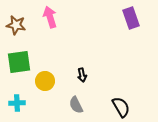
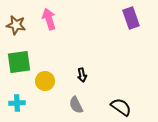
pink arrow: moved 1 px left, 2 px down
black semicircle: rotated 25 degrees counterclockwise
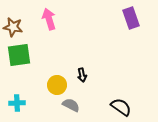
brown star: moved 3 px left, 2 px down
green square: moved 7 px up
yellow circle: moved 12 px right, 4 px down
gray semicircle: moved 5 px left; rotated 144 degrees clockwise
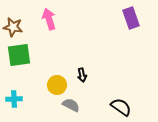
cyan cross: moved 3 px left, 4 px up
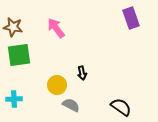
pink arrow: moved 7 px right, 9 px down; rotated 20 degrees counterclockwise
black arrow: moved 2 px up
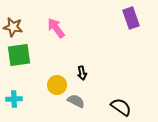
gray semicircle: moved 5 px right, 4 px up
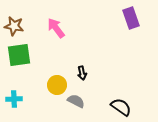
brown star: moved 1 px right, 1 px up
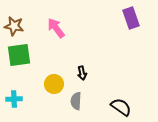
yellow circle: moved 3 px left, 1 px up
gray semicircle: rotated 114 degrees counterclockwise
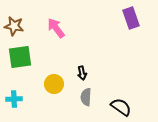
green square: moved 1 px right, 2 px down
gray semicircle: moved 10 px right, 4 px up
